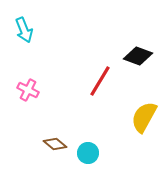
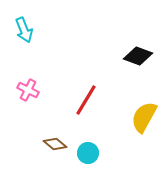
red line: moved 14 px left, 19 px down
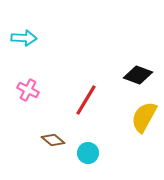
cyan arrow: moved 8 px down; rotated 65 degrees counterclockwise
black diamond: moved 19 px down
brown diamond: moved 2 px left, 4 px up
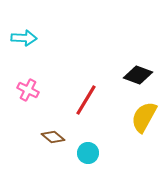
brown diamond: moved 3 px up
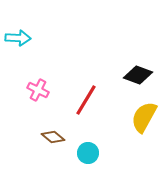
cyan arrow: moved 6 px left
pink cross: moved 10 px right
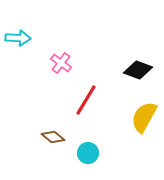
black diamond: moved 5 px up
pink cross: moved 23 px right, 27 px up; rotated 10 degrees clockwise
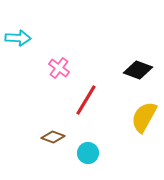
pink cross: moved 2 px left, 5 px down
brown diamond: rotated 20 degrees counterclockwise
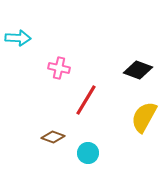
pink cross: rotated 25 degrees counterclockwise
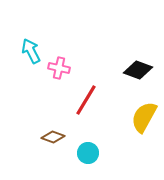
cyan arrow: moved 13 px right, 13 px down; rotated 120 degrees counterclockwise
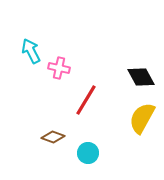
black diamond: moved 3 px right, 7 px down; rotated 40 degrees clockwise
yellow semicircle: moved 2 px left, 1 px down
